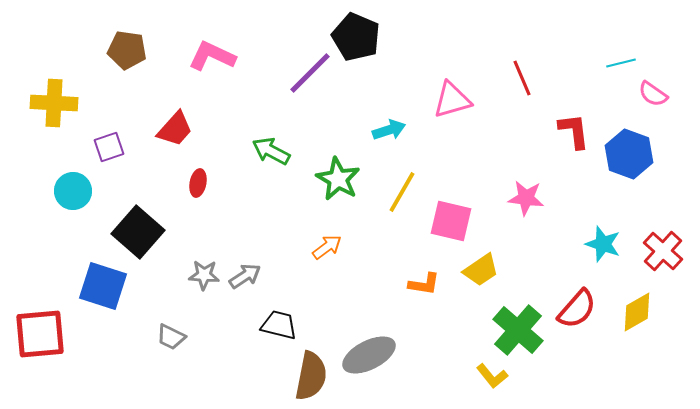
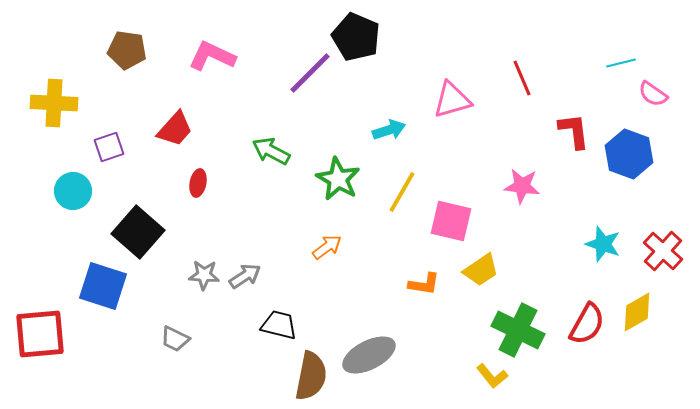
pink star: moved 4 px left, 12 px up
red semicircle: moved 10 px right, 15 px down; rotated 12 degrees counterclockwise
green cross: rotated 15 degrees counterclockwise
gray trapezoid: moved 4 px right, 2 px down
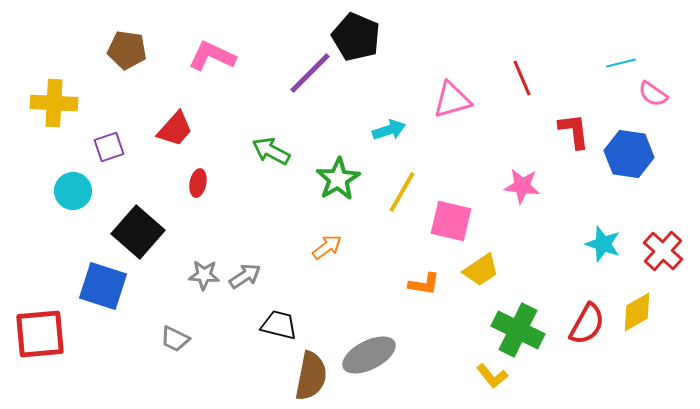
blue hexagon: rotated 12 degrees counterclockwise
green star: rotated 12 degrees clockwise
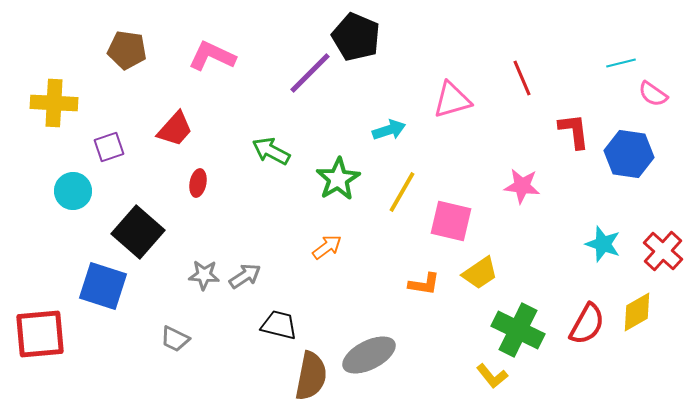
yellow trapezoid: moved 1 px left, 3 px down
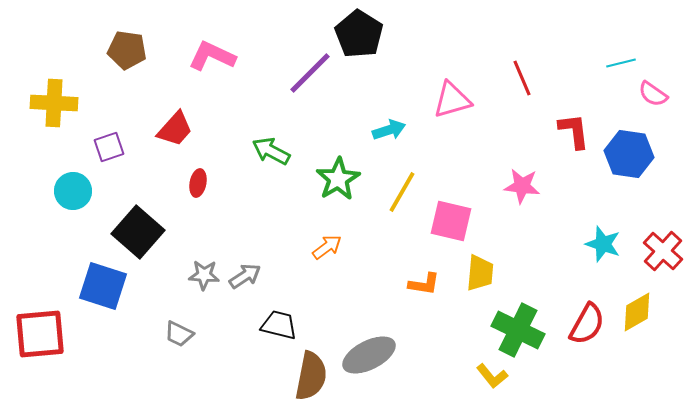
black pentagon: moved 3 px right, 3 px up; rotated 9 degrees clockwise
yellow trapezoid: rotated 51 degrees counterclockwise
gray trapezoid: moved 4 px right, 5 px up
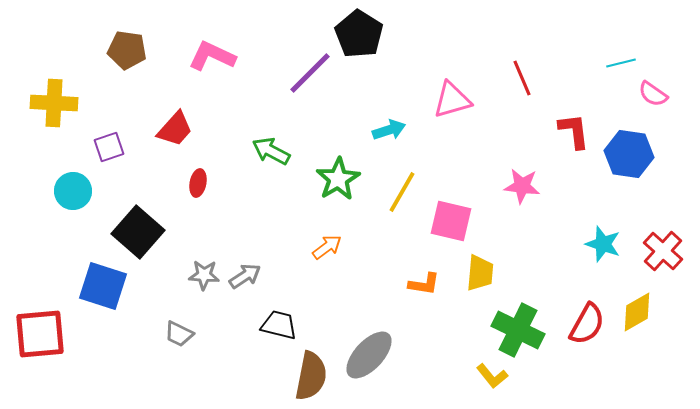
gray ellipse: rotated 20 degrees counterclockwise
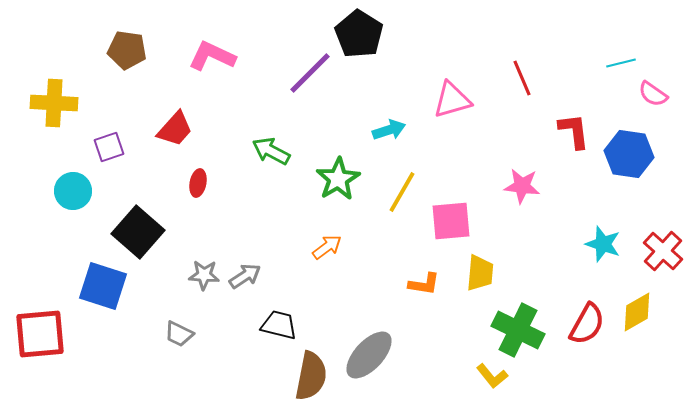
pink square: rotated 18 degrees counterclockwise
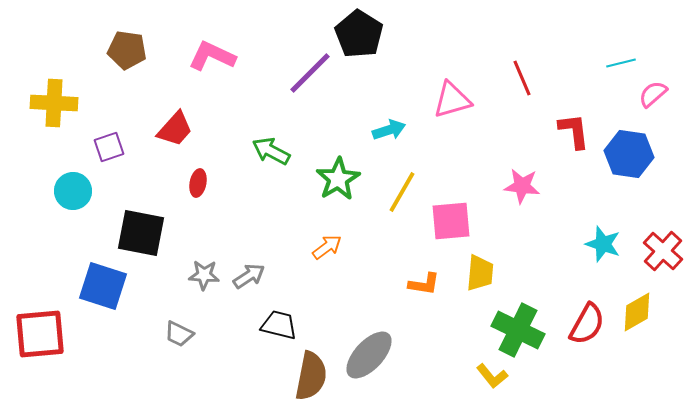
pink semicircle: rotated 104 degrees clockwise
black square: moved 3 px right, 1 px down; rotated 30 degrees counterclockwise
gray arrow: moved 4 px right
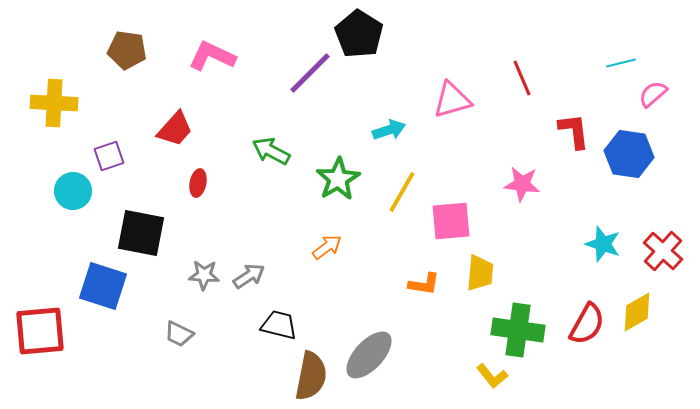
purple square: moved 9 px down
pink star: moved 2 px up
green cross: rotated 18 degrees counterclockwise
red square: moved 3 px up
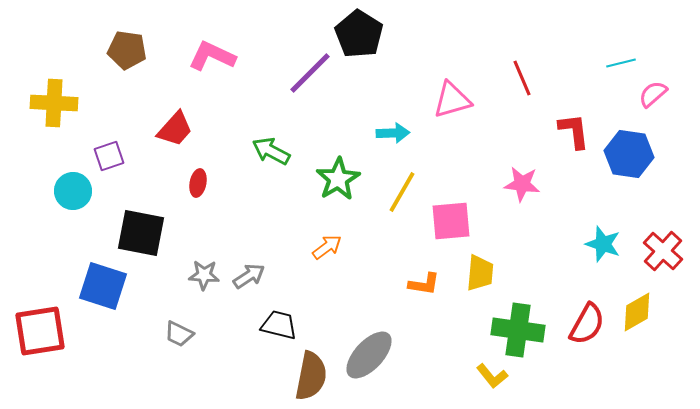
cyan arrow: moved 4 px right, 3 px down; rotated 16 degrees clockwise
red square: rotated 4 degrees counterclockwise
